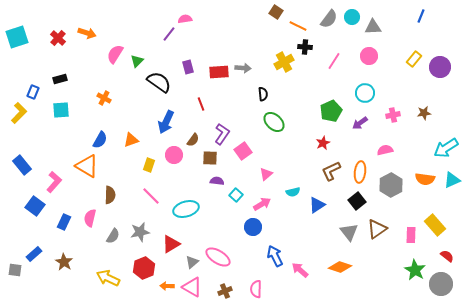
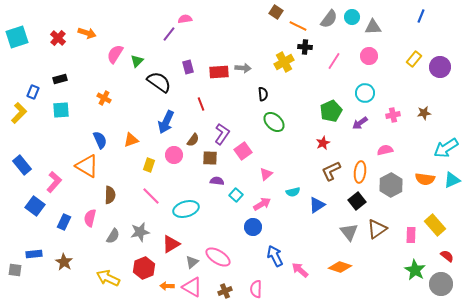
blue semicircle at (100, 140): rotated 54 degrees counterclockwise
blue rectangle at (34, 254): rotated 35 degrees clockwise
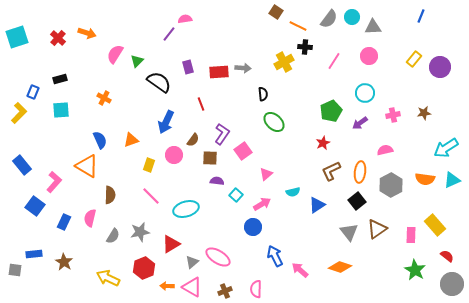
gray circle at (441, 284): moved 11 px right
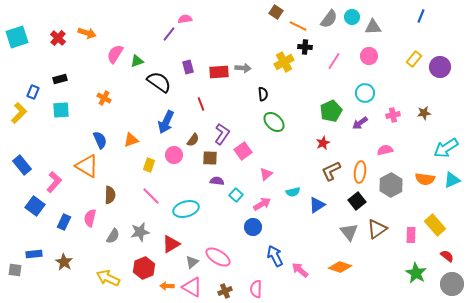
green triangle at (137, 61): rotated 24 degrees clockwise
green star at (415, 270): moved 1 px right, 3 px down
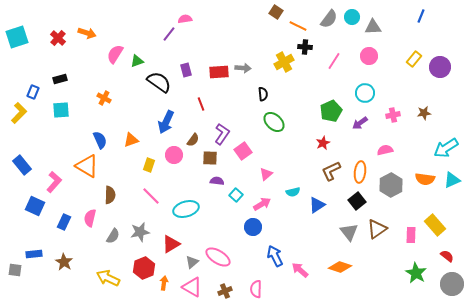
purple rectangle at (188, 67): moved 2 px left, 3 px down
blue square at (35, 206): rotated 12 degrees counterclockwise
orange arrow at (167, 286): moved 3 px left, 3 px up; rotated 96 degrees clockwise
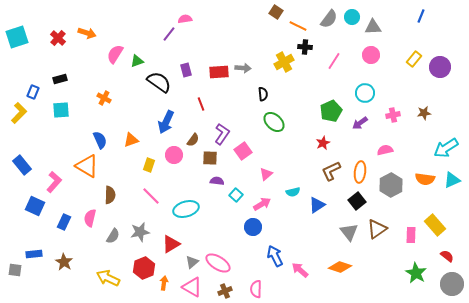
pink circle at (369, 56): moved 2 px right, 1 px up
pink ellipse at (218, 257): moved 6 px down
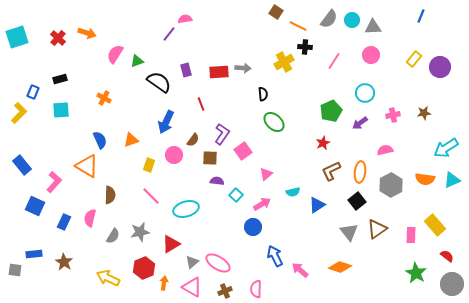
cyan circle at (352, 17): moved 3 px down
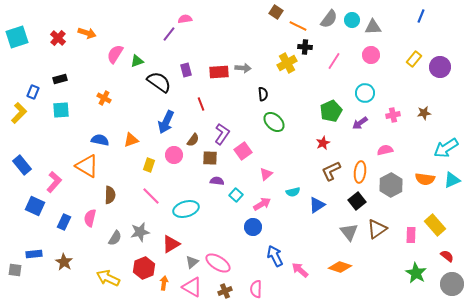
yellow cross at (284, 62): moved 3 px right, 1 px down
blue semicircle at (100, 140): rotated 54 degrees counterclockwise
gray semicircle at (113, 236): moved 2 px right, 2 px down
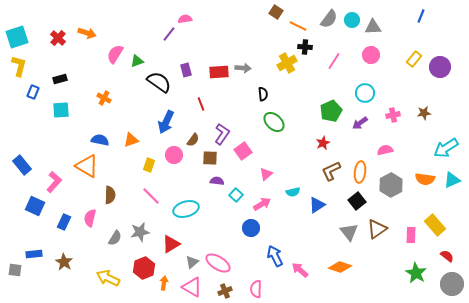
yellow L-shape at (19, 113): moved 47 px up; rotated 30 degrees counterclockwise
blue circle at (253, 227): moved 2 px left, 1 px down
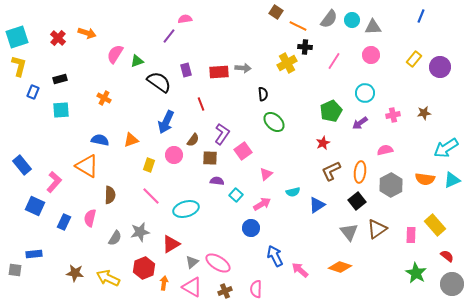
purple line at (169, 34): moved 2 px down
brown star at (64, 262): moved 11 px right, 11 px down; rotated 24 degrees counterclockwise
